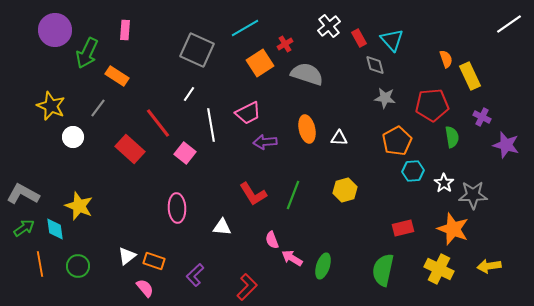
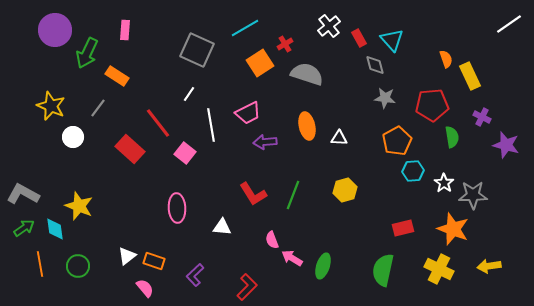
orange ellipse at (307, 129): moved 3 px up
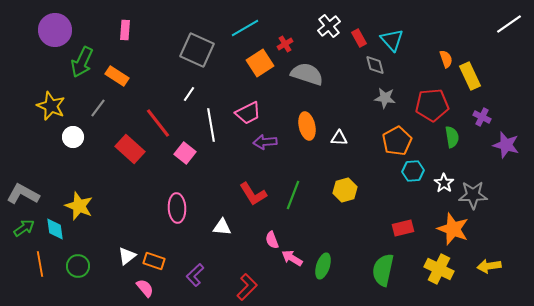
green arrow at (87, 53): moved 5 px left, 9 px down
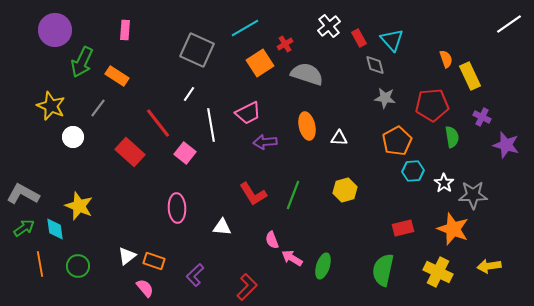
red rectangle at (130, 149): moved 3 px down
yellow cross at (439, 269): moved 1 px left, 3 px down
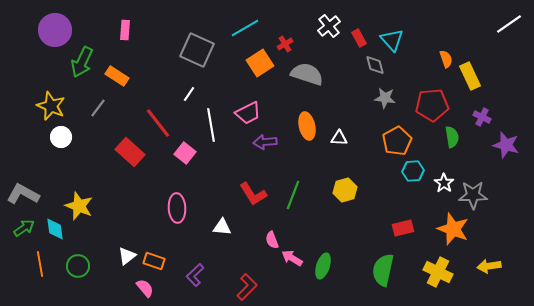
white circle at (73, 137): moved 12 px left
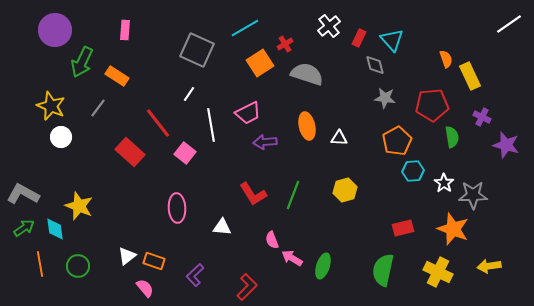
red rectangle at (359, 38): rotated 54 degrees clockwise
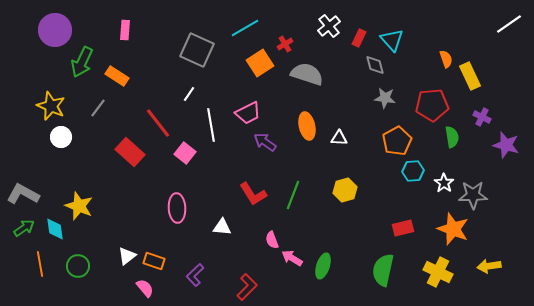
purple arrow at (265, 142): rotated 40 degrees clockwise
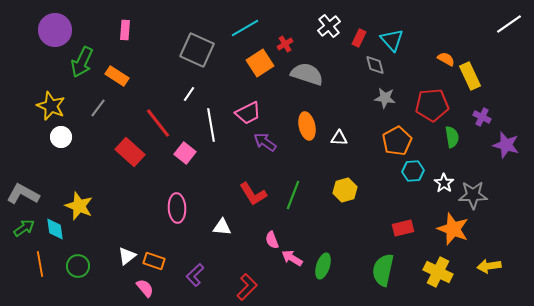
orange semicircle at (446, 59): rotated 42 degrees counterclockwise
